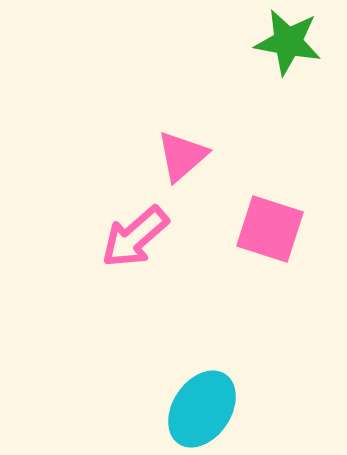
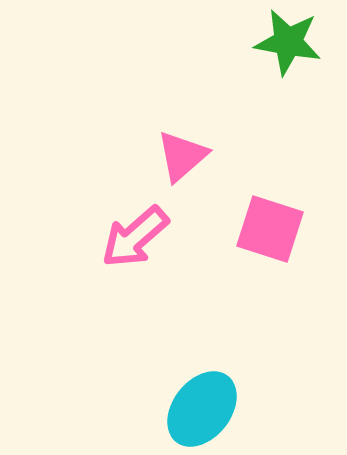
cyan ellipse: rotated 4 degrees clockwise
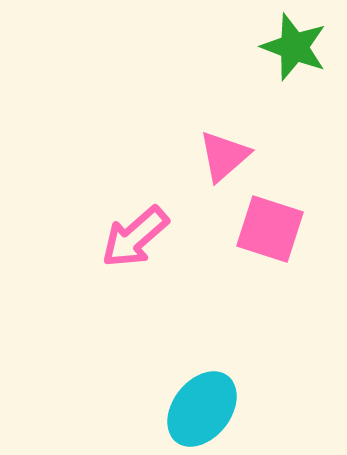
green star: moved 6 px right, 5 px down; rotated 10 degrees clockwise
pink triangle: moved 42 px right
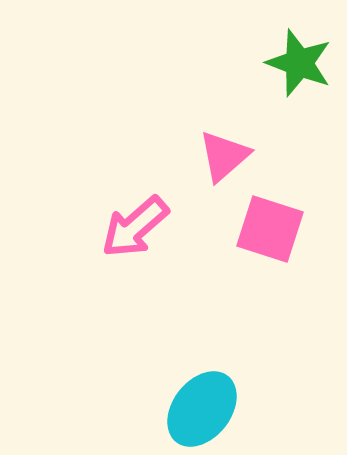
green star: moved 5 px right, 16 px down
pink arrow: moved 10 px up
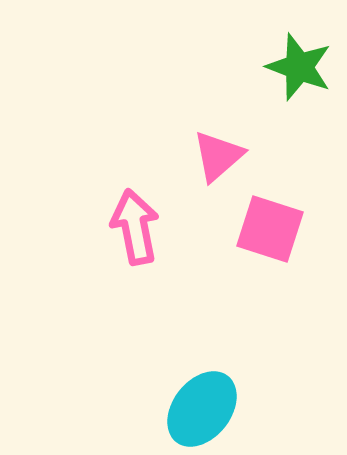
green star: moved 4 px down
pink triangle: moved 6 px left
pink arrow: rotated 120 degrees clockwise
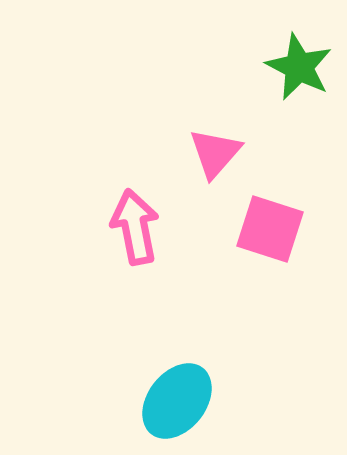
green star: rotated 6 degrees clockwise
pink triangle: moved 3 px left, 3 px up; rotated 8 degrees counterclockwise
cyan ellipse: moved 25 px left, 8 px up
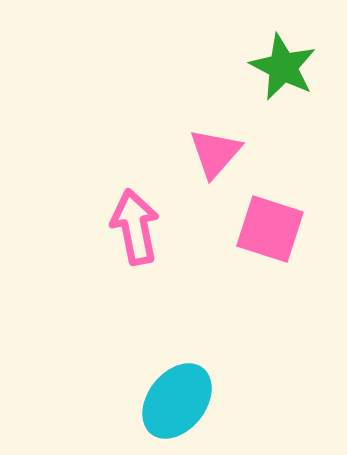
green star: moved 16 px left
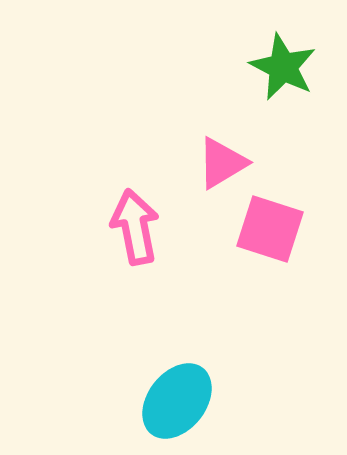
pink triangle: moved 7 px right, 10 px down; rotated 18 degrees clockwise
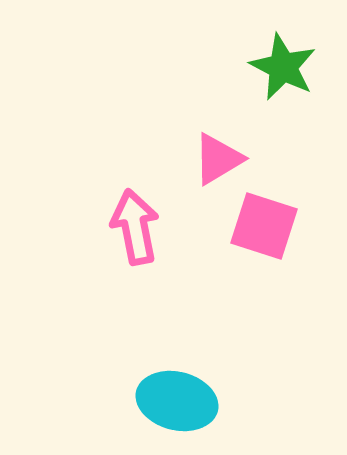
pink triangle: moved 4 px left, 4 px up
pink square: moved 6 px left, 3 px up
cyan ellipse: rotated 66 degrees clockwise
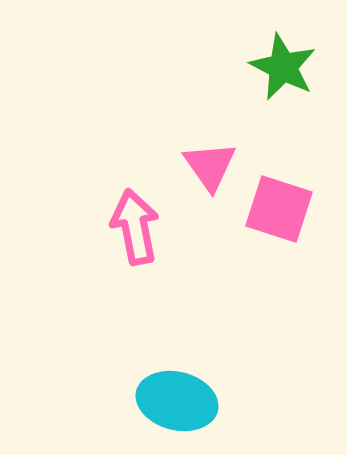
pink triangle: moved 8 px left, 7 px down; rotated 34 degrees counterclockwise
pink square: moved 15 px right, 17 px up
